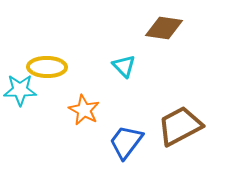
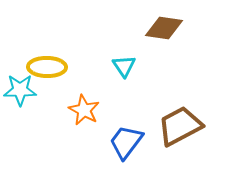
cyan triangle: rotated 10 degrees clockwise
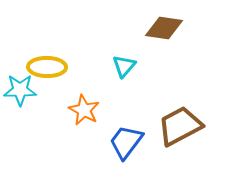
cyan triangle: rotated 15 degrees clockwise
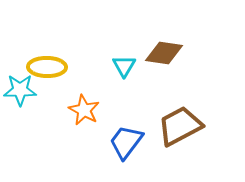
brown diamond: moved 25 px down
cyan triangle: rotated 10 degrees counterclockwise
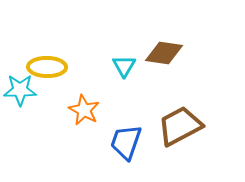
blue trapezoid: rotated 18 degrees counterclockwise
